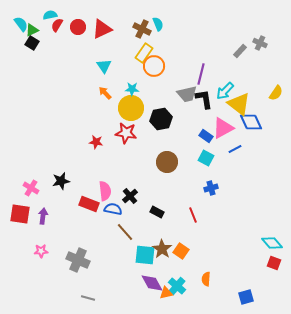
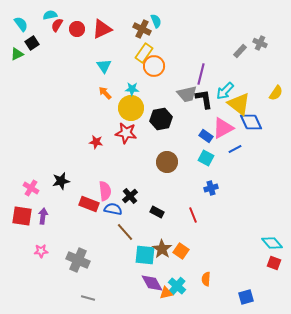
cyan semicircle at (158, 24): moved 2 px left, 3 px up
red circle at (78, 27): moved 1 px left, 2 px down
green triangle at (32, 30): moved 15 px left, 24 px down
black square at (32, 43): rotated 24 degrees clockwise
red square at (20, 214): moved 2 px right, 2 px down
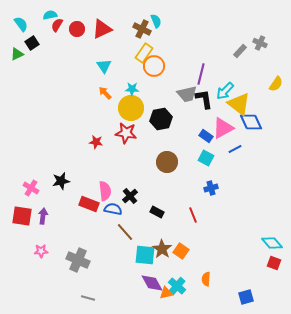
yellow semicircle at (276, 93): moved 9 px up
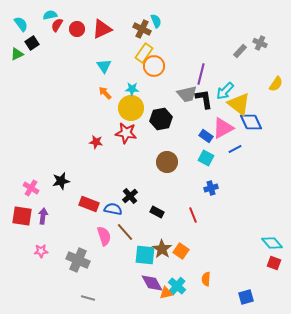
pink semicircle at (105, 191): moved 1 px left, 45 px down; rotated 12 degrees counterclockwise
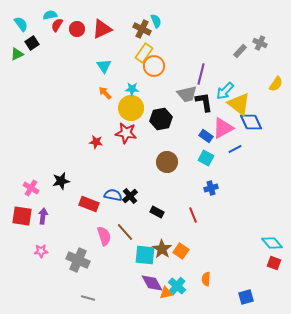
black L-shape at (204, 99): moved 3 px down
blue semicircle at (113, 209): moved 14 px up
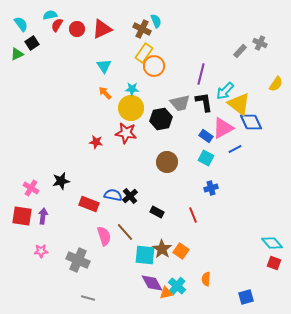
gray trapezoid at (187, 94): moved 7 px left, 9 px down
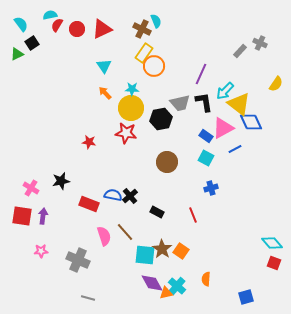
purple line at (201, 74): rotated 10 degrees clockwise
red star at (96, 142): moved 7 px left
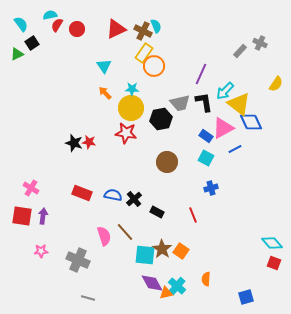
cyan semicircle at (156, 21): moved 5 px down
red triangle at (102, 29): moved 14 px right
brown cross at (142, 29): moved 1 px right, 2 px down
black star at (61, 181): moved 13 px right, 38 px up; rotated 30 degrees clockwise
black cross at (130, 196): moved 4 px right, 3 px down
red rectangle at (89, 204): moved 7 px left, 11 px up
